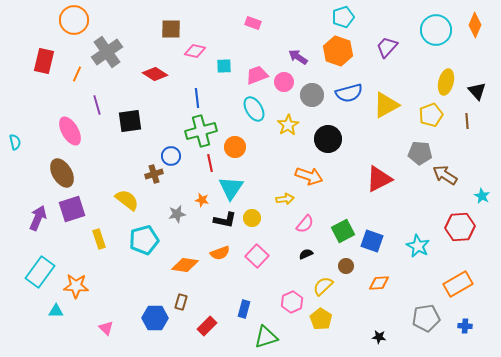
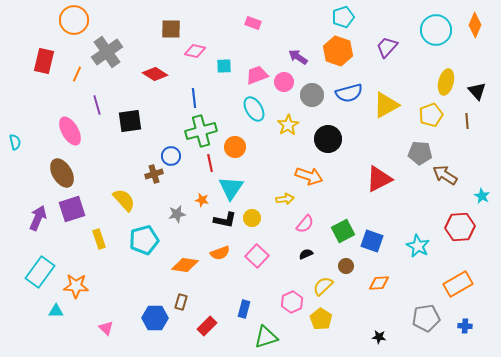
blue line at (197, 98): moved 3 px left
yellow semicircle at (127, 200): moved 3 px left; rotated 10 degrees clockwise
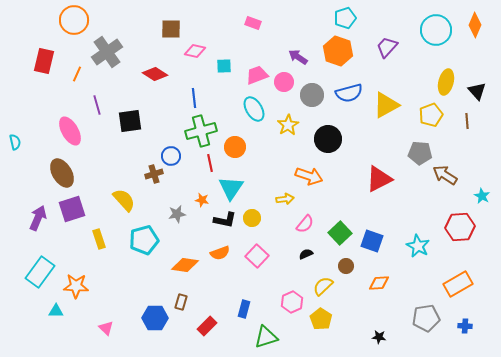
cyan pentagon at (343, 17): moved 2 px right, 1 px down
green square at (343, 231): moved 3 px left, 2 px down; rotated 15 degrees counterclockwise
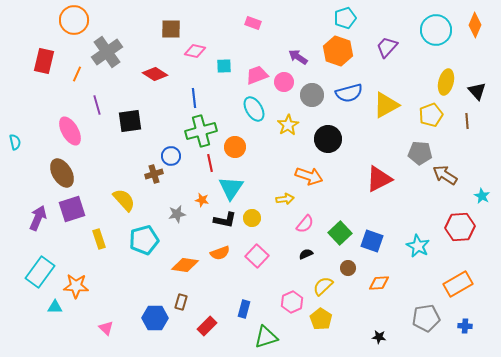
brown circle at (346, 266): moved 2 px right, 2 px down
cyan triangle at (56, 311): moved 1 px left, 4 px up
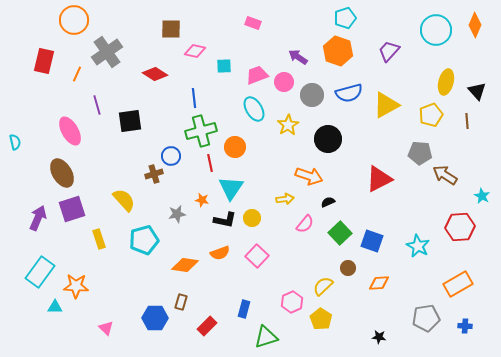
purple trapezoid at (387, 47): moved 2 px right, 4 px down
black semicircle at (306, 254): moved 22 px right, 52 px up
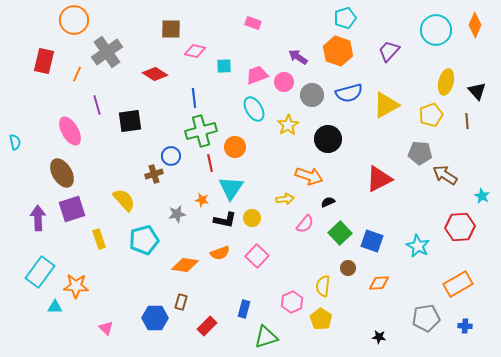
purple arrow at (38, 218): rotated 25 degrees counterclockwise
yellow semicircle at (323, 286): rotated 40 degrees counterclockwise
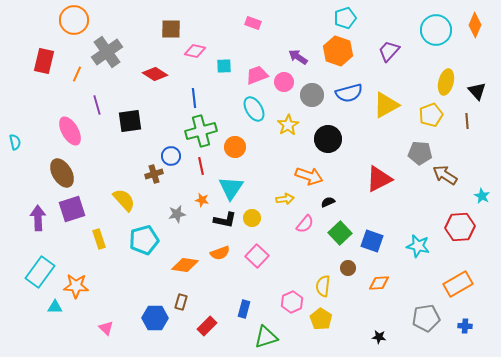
red line at (210, 163): moved 9 px left, 3 px down
cyan star at (418, 246): rotated 15 degrees counterclockwise
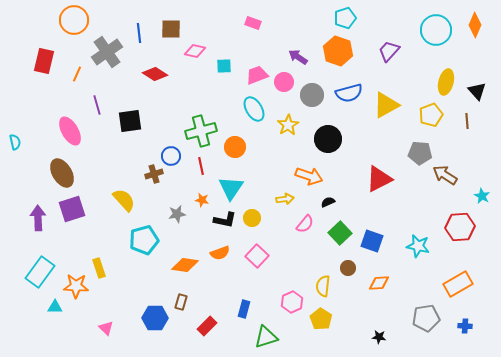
blue line at (194, 98): moved 55 px left, 65 px up
yellow rectangle at (99, 239): moved 29 px down
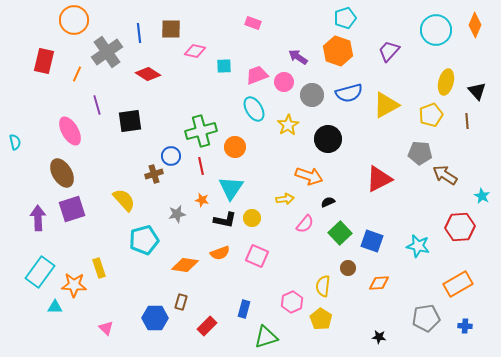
red diamond at (155, 74): moved 7 px left
pink square at (257, 256): rotated 20 degrees counterclockwise
orange star at (76, 286): moved 2 px left, 1 px up
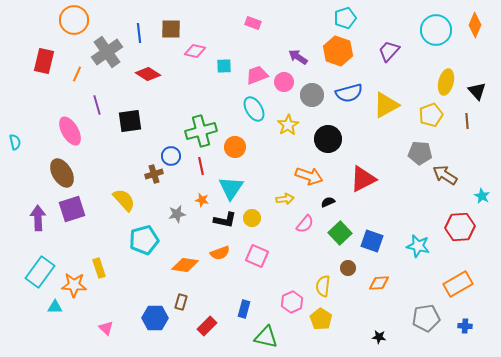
red triangle at (379, 179): moved 16 px left
green triangle at (266, 337): rotated 30 degrees clockwise
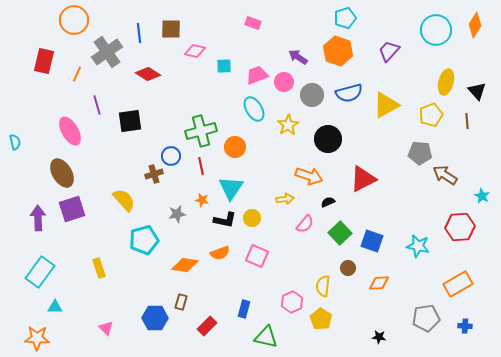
orange diamond at (475, 25): rotated 10 degrees clockwise
orange star at (74, 285): moved 37 px left, 53 px down
